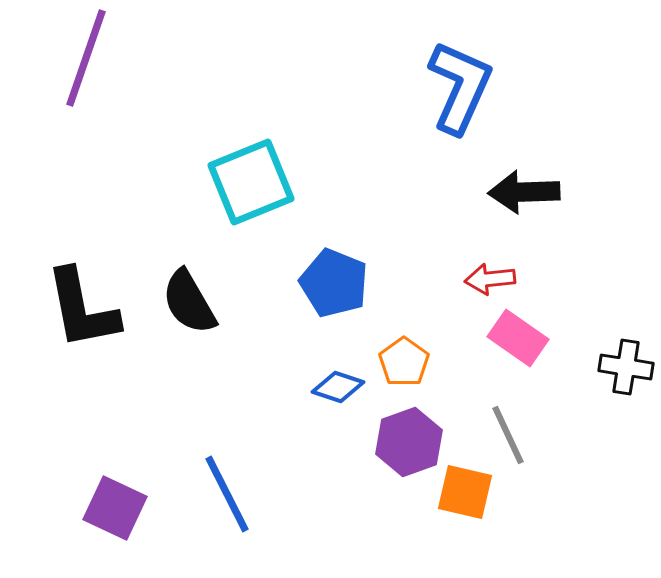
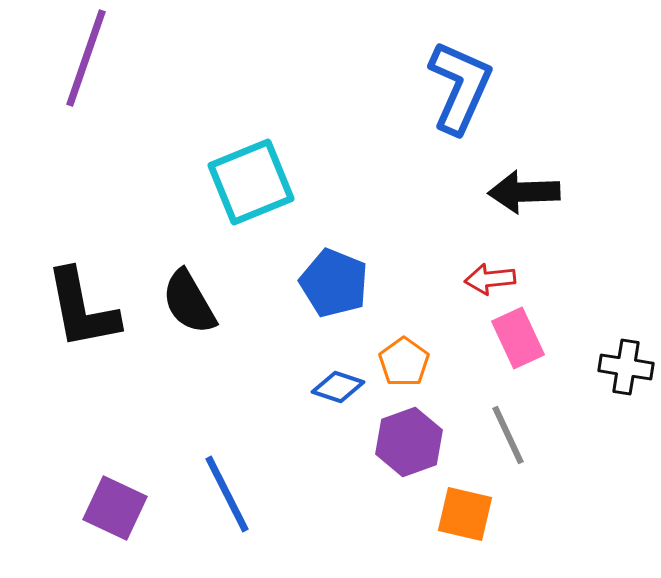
pink rectangle: rotated 30 degrees clockwise
orange square: moved 22 px down
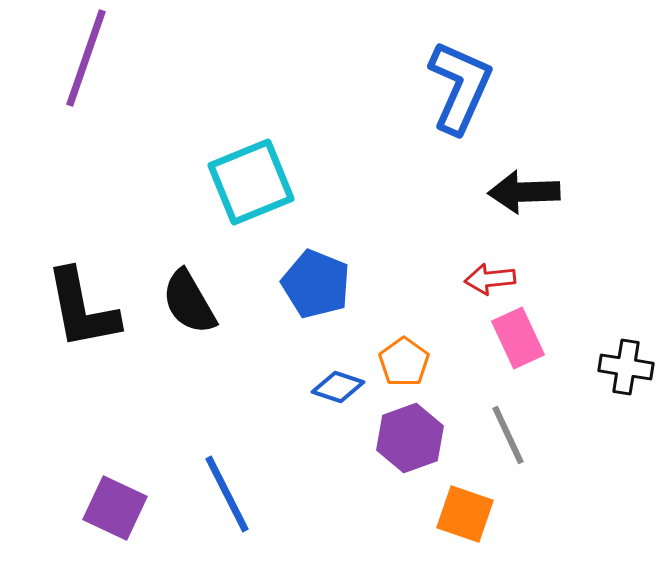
blue pentagon: moved 18 px left, 1 px down
purple hexagon: moved 1 px right, 4 px up
orange square: rotated 6 degrees clockwise
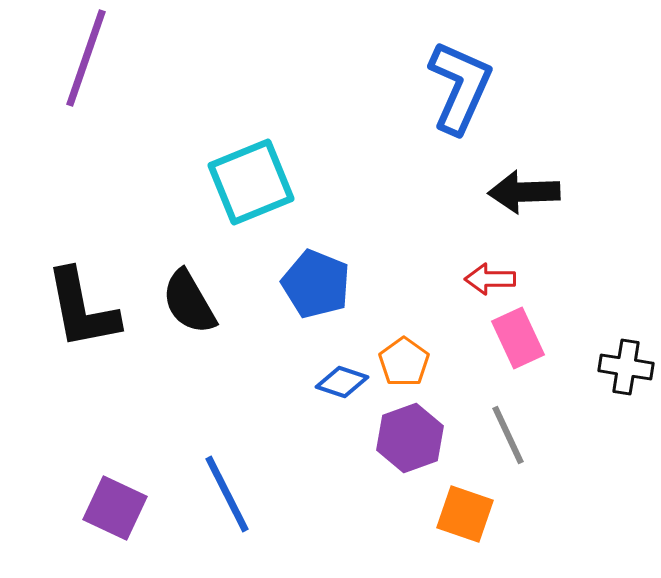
red arrow: rotated 6 degrees clockwise
blue diamond: moved 4 px right, 5 px up
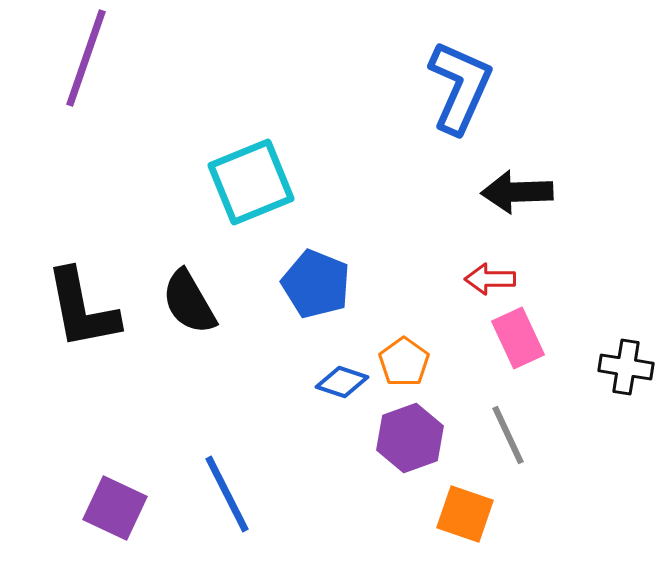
black arrow: moved 7 px left
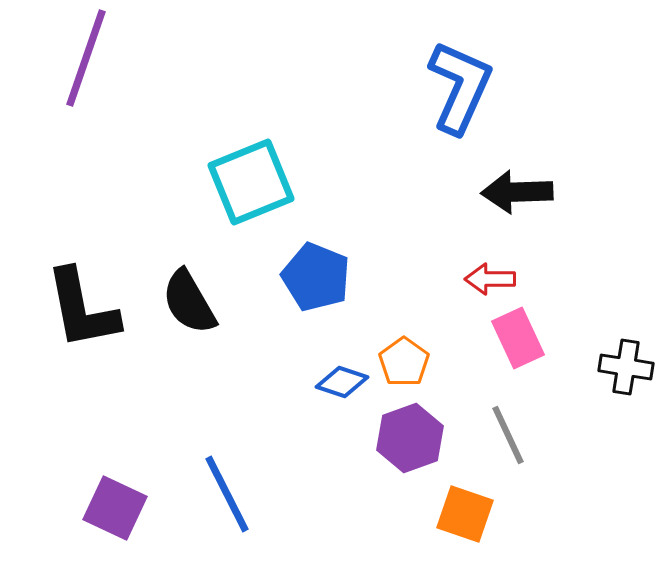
blue pentagon: moved 7 px up
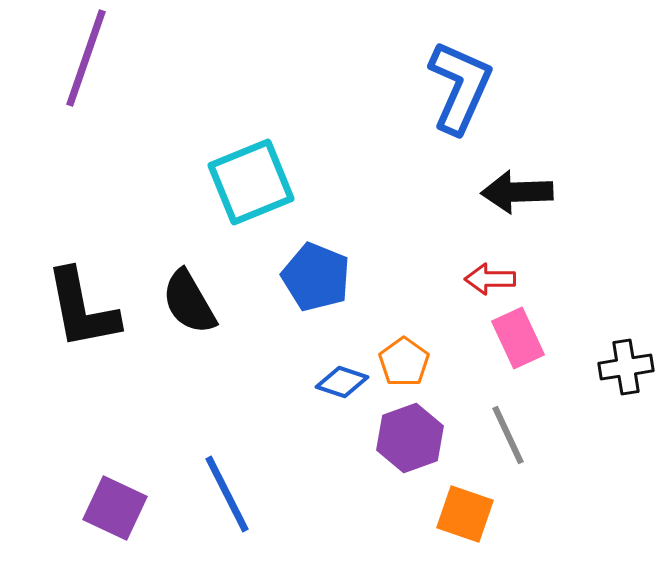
black cross: rotated 18 degrees counterclockwise
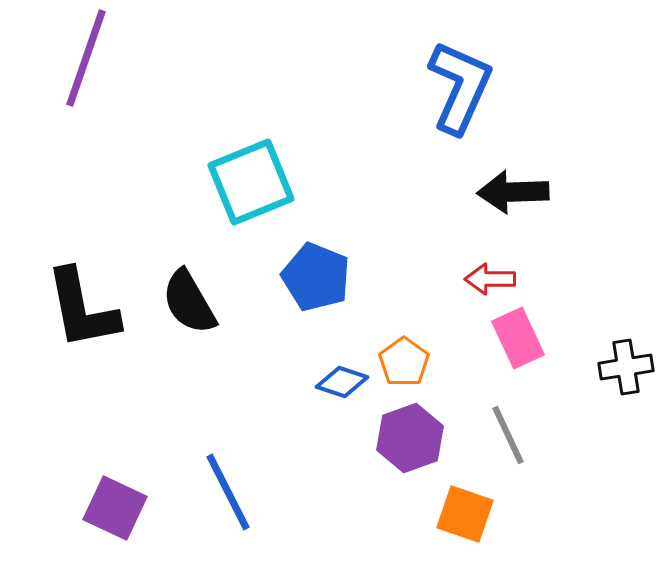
black arrow: moved 4 px left
blue line: moved 1 px right, 2 px up
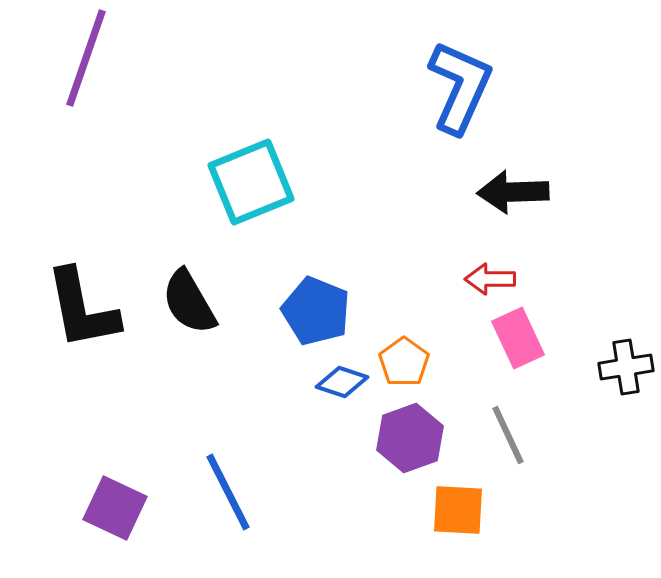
blue pentagon: moved 34 px down
orange square: moved 7 px left, 4 px up; rotated 16 degrees counterclockwise
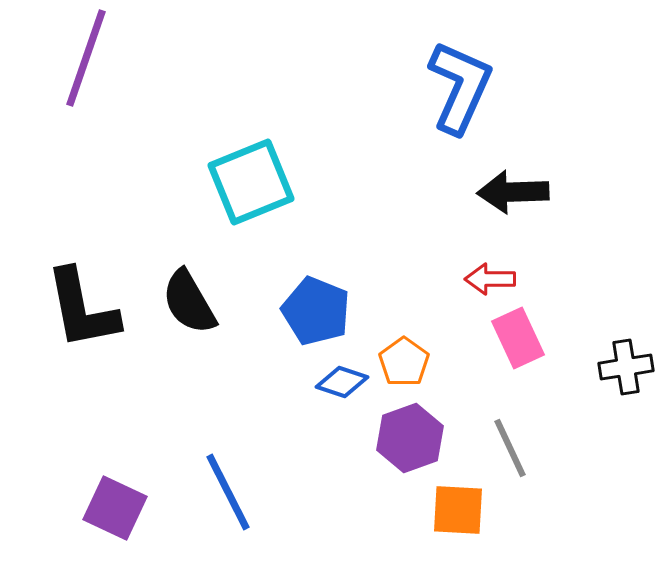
gray line: moved 2 px right, 13 px down
